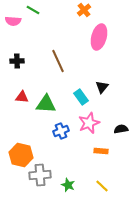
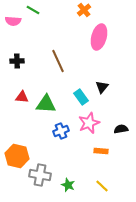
orange hexagon: moved 4 px left, 1 px down
gray cross: rotated 15 degrees clockwise
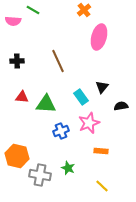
black semicircle: moved 23 px up
green star: moved 17 px up
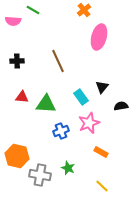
orange rectangle: moved 1 px down; rotated 24 degrees clockwise
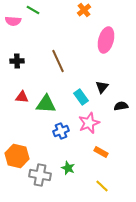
pink ellipse: moved 7 px right, 3 px down
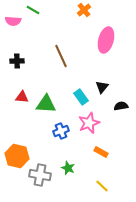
brown line: moved 3 px right, 5 px up
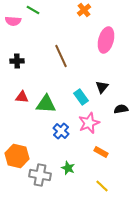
black semicircle: moved 3 px down
blue cross: rotated 28 degrees counterclockwise
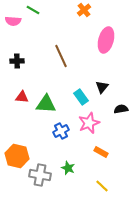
blue cross: rotated 21 degrees clockwise
